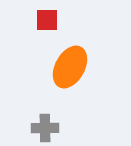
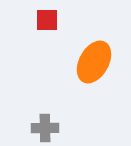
orange ellipse: moved 24 px right, 5 px up
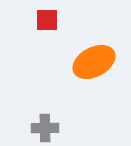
orange ellipse: rotated 33 degrees clockwise
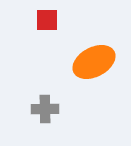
gray cross: moved 19 px up
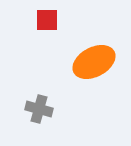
gray cross: moved 6 px left; rotated 16 degrees clockwise
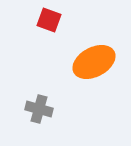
red square: moved 2 px right; rotated 20 degrees clockwise
